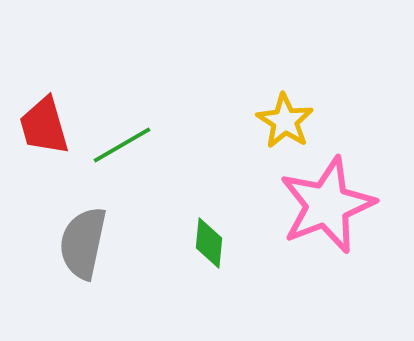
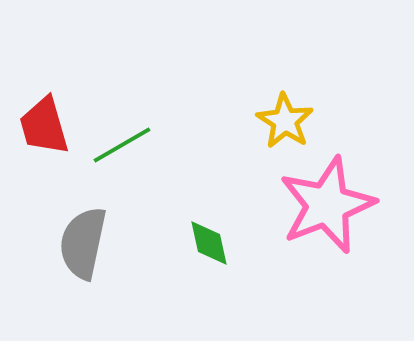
green diamond: rotated 18 degrees counterclockwise
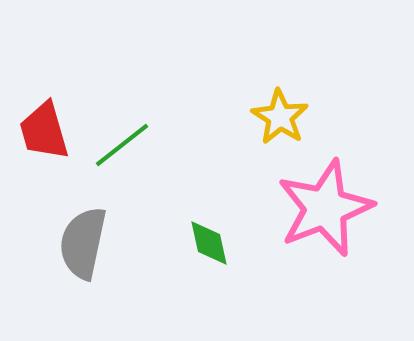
yellow star: moved 5 px left, 4 px up
red trapezoid: moved 5 px down
green line: rotated 8 degrees counterclockwise
pink star: moved 2 px left, 3 px down
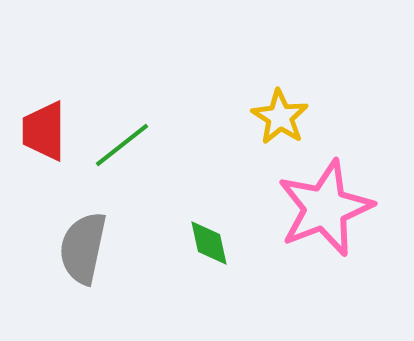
red trapezoid: rotated 16 degrees clockwise
gray semicircle: moved 5 px down
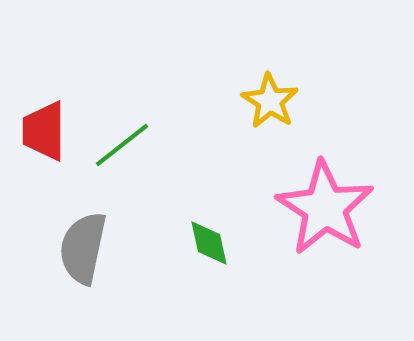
yellow star: moved 10 px left, 16 px up
pink star: rotated 18 degrees counterclockwise
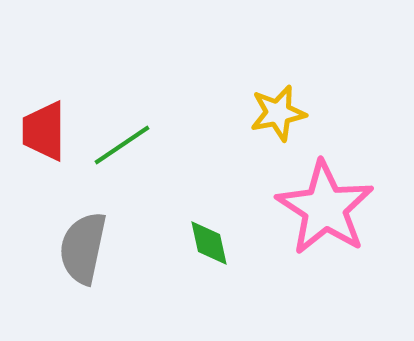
yellow star: moved 8 px right, 12 px down; rotated 28 degrees clockwise
green line: rotated 4 degrees clockwise
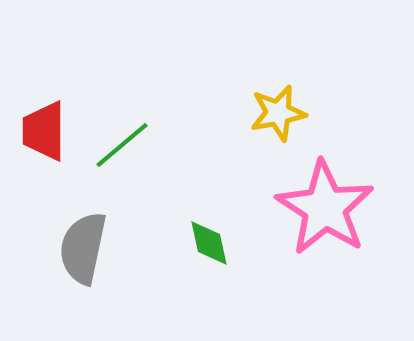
green line: rotated 6 degrees counterclockwise
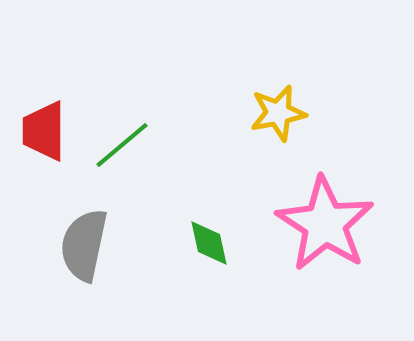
pink star: moved 16 px down
gray semicircle: moved 1 px right, 3 px up
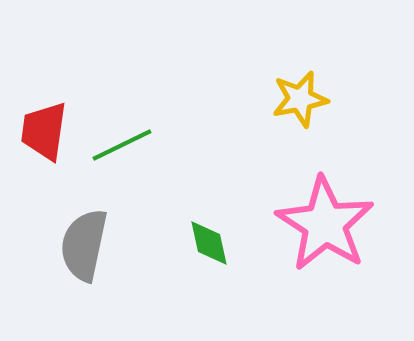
yellow star: moved 22 px right, 14 px up
red trapezoid: rotated 8 degrees clockwise
green line: rotated 14 degrees clockwise
